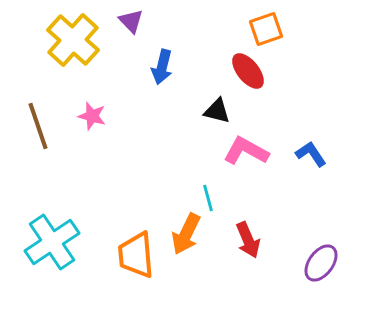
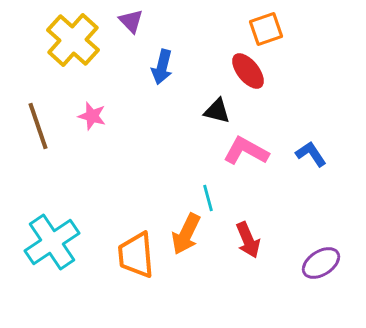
purple ellipse: rotated 21 degrees clockwise
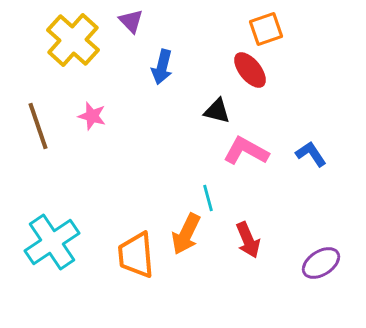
red ellipse: moved 2 px right, 1 px up
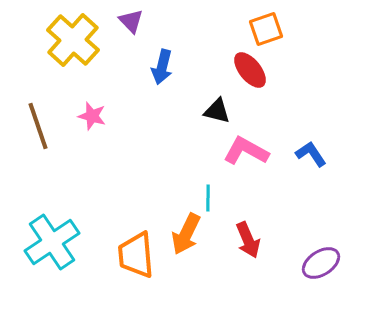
cyan line: rotated 16 degrees clockwise
